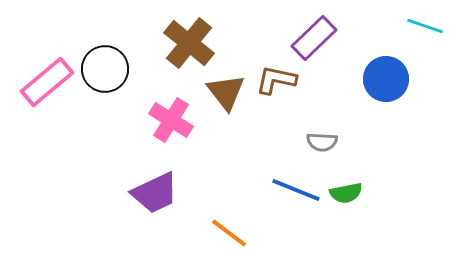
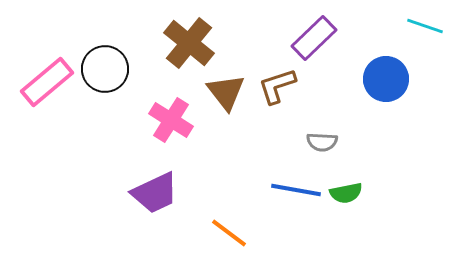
brown L-shape: moved 1 px right, 6 px down; rotated 30 degrees counterclockwise
blue line: rotated 12 degrees counterclockwise
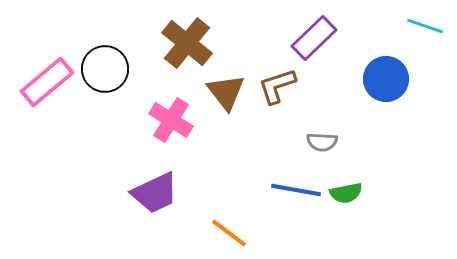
brown cross: moved 2 px left
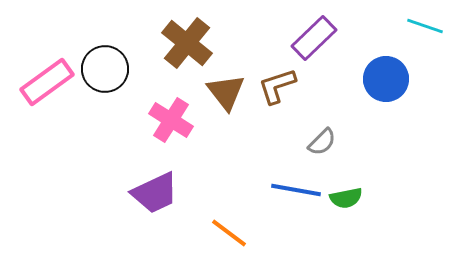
pink rectangle: rotated 4 degrees clockwise
gray semicircle: rotated 48 degrees counterclockwise
green semicircle: moved 5 px down
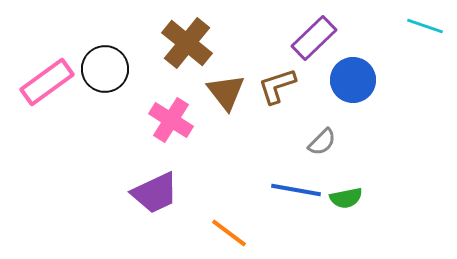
blue circle: moved 33 px left, 1 px down
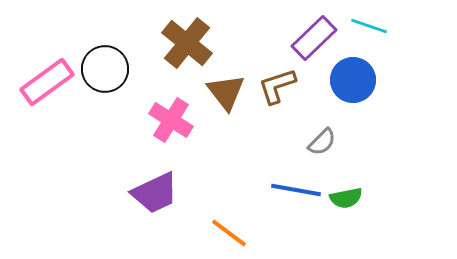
cyan line: moved 56 px left
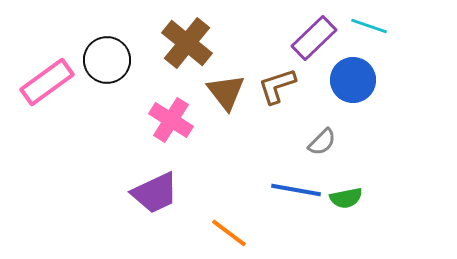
black circle: moved 2 px right, 9 px up
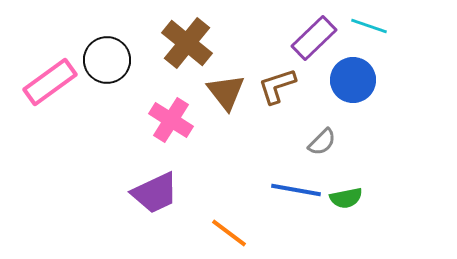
pink rectangle: moved 3 px right
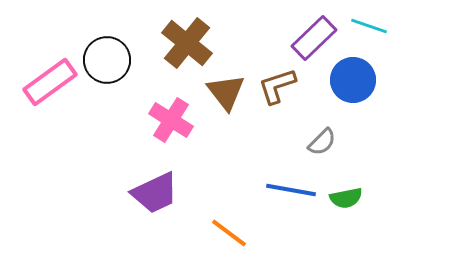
blue line: moved 5 px left
